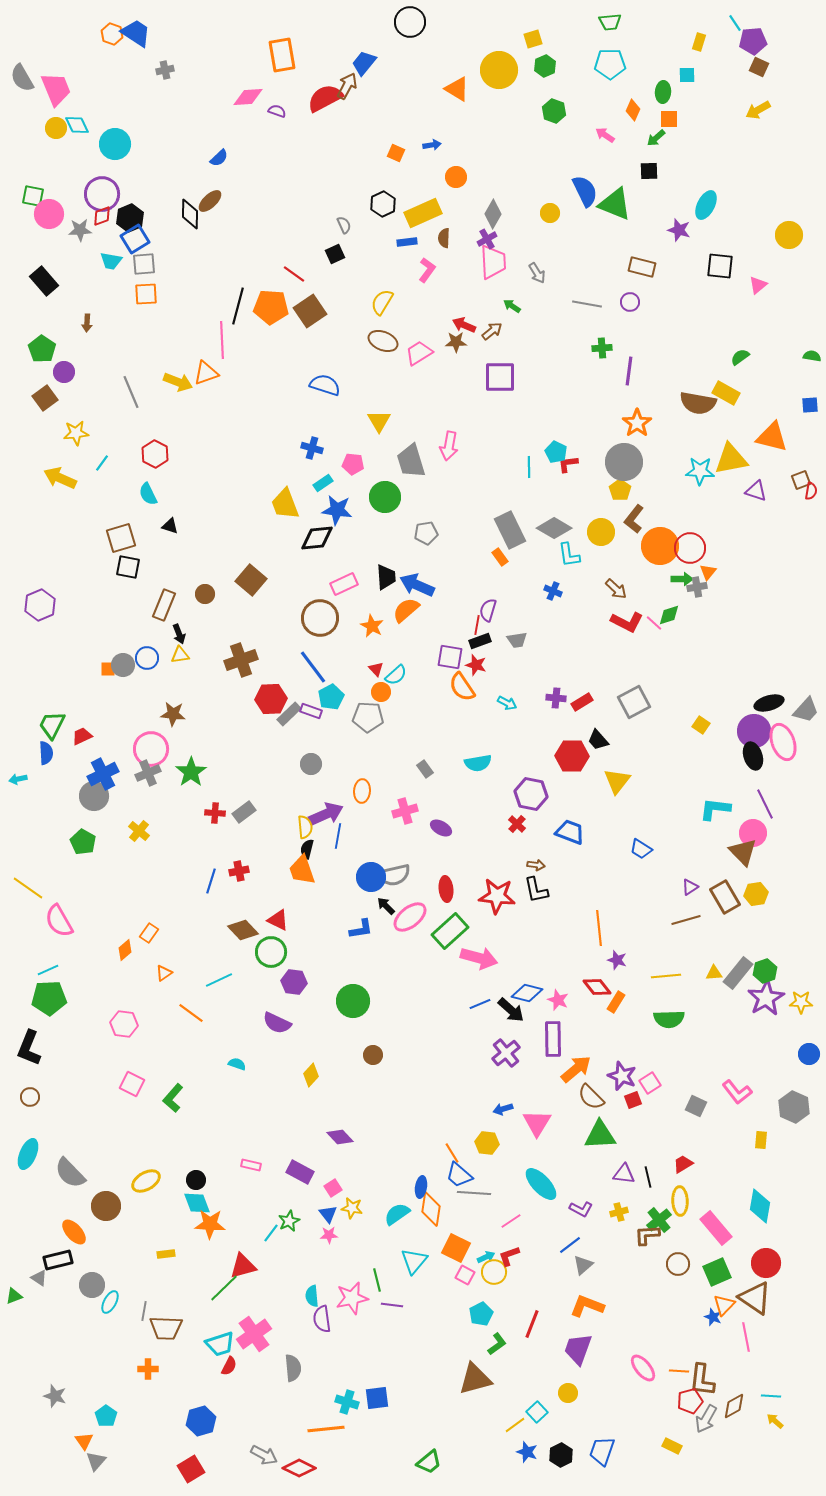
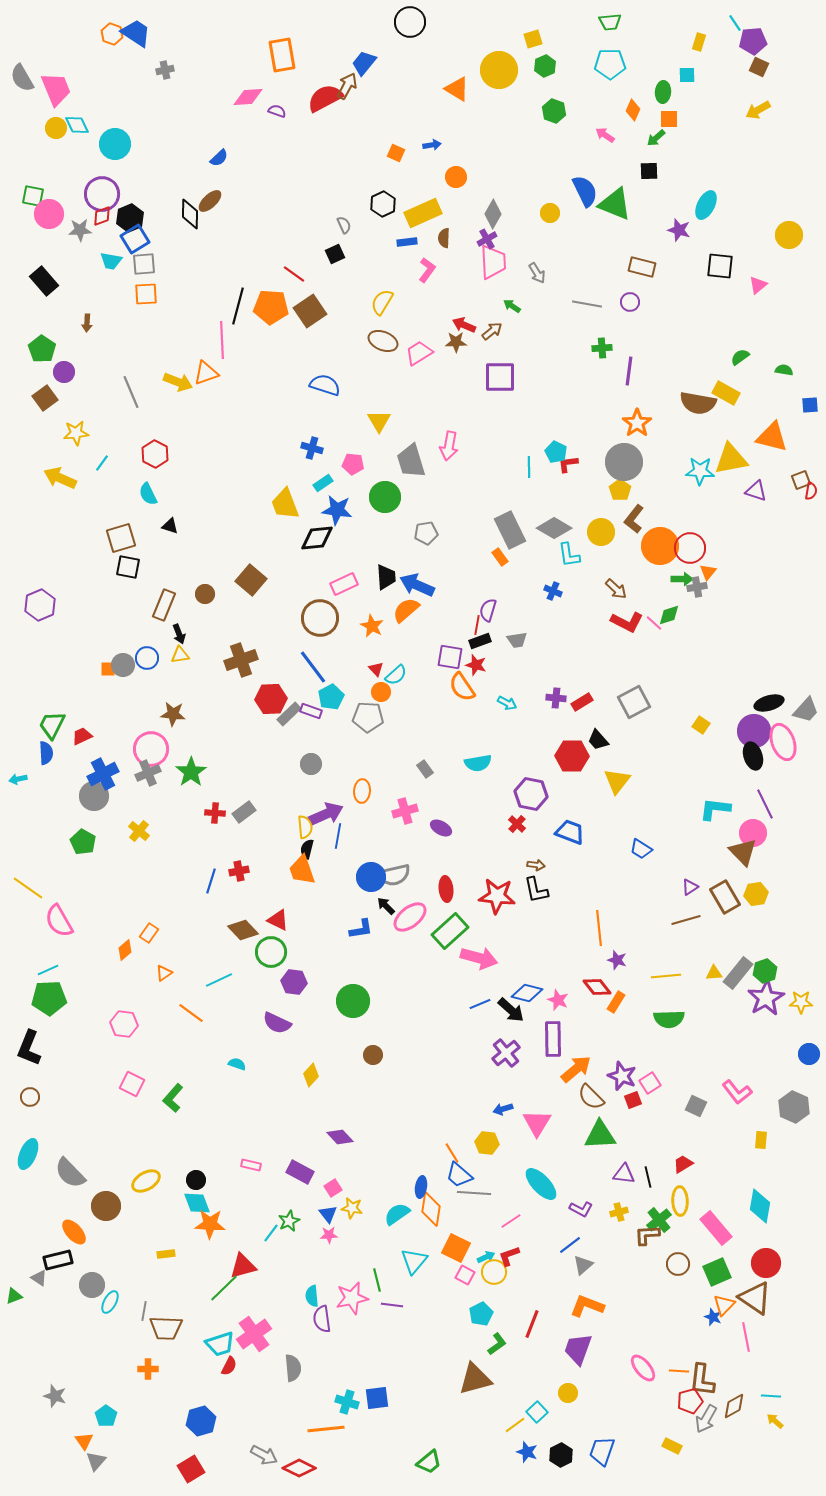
green semicircle at (812, 356): moved 28 px left, 14 px down
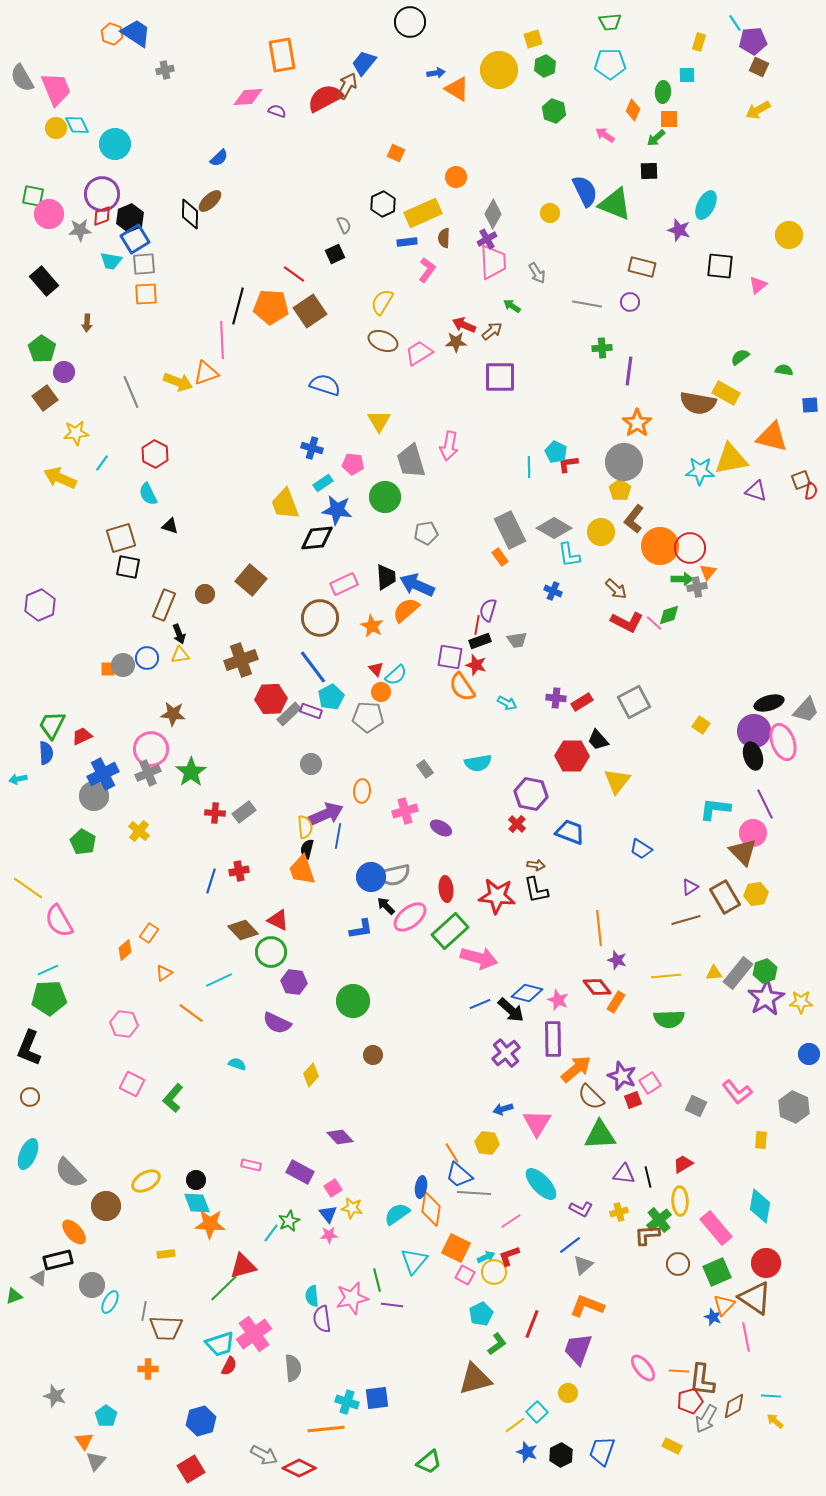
blue arrow at (432, 145): moved 4 px right, 72 px up
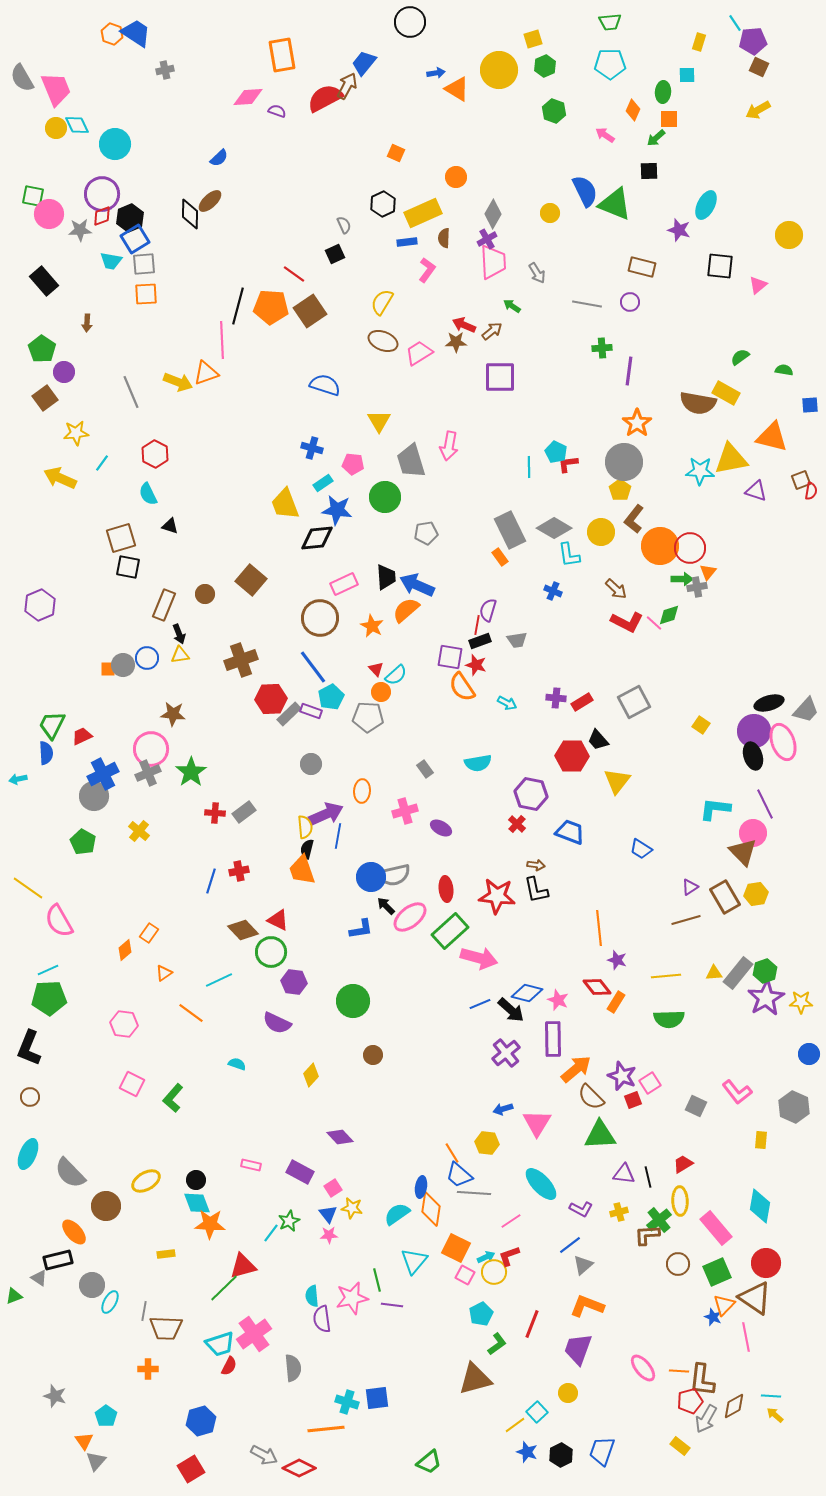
yellow arrow at (775, 1421): moved 6 px up
yellow rectangle at (672, 1446): moved 8 px right; rotated 12 degrees clockwise
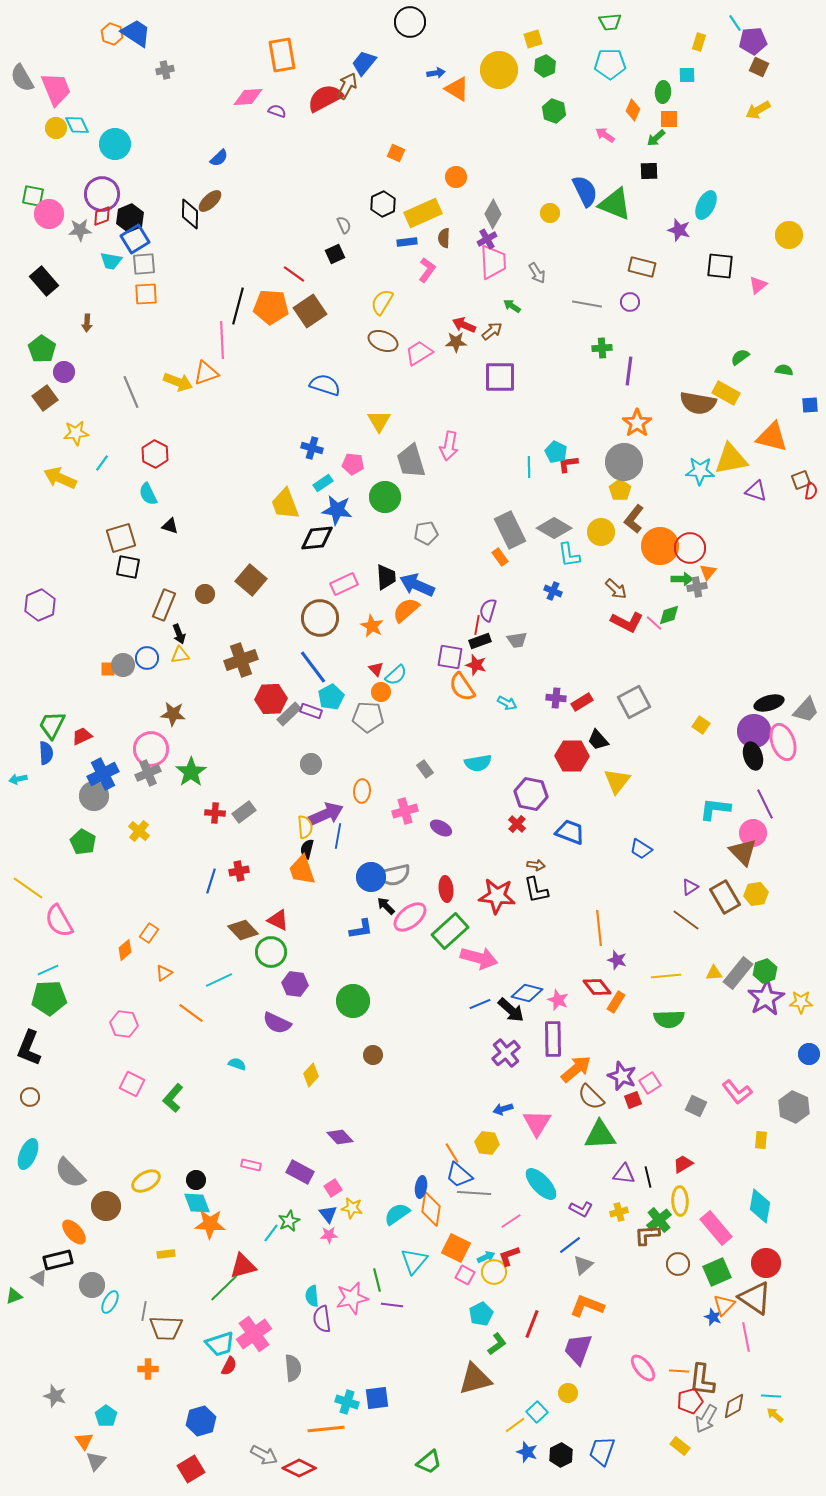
brown line at (686, 920): rotated 52 degrees clockwise
purple hexagon at (294, 982): moved 1 px right, 2 px down
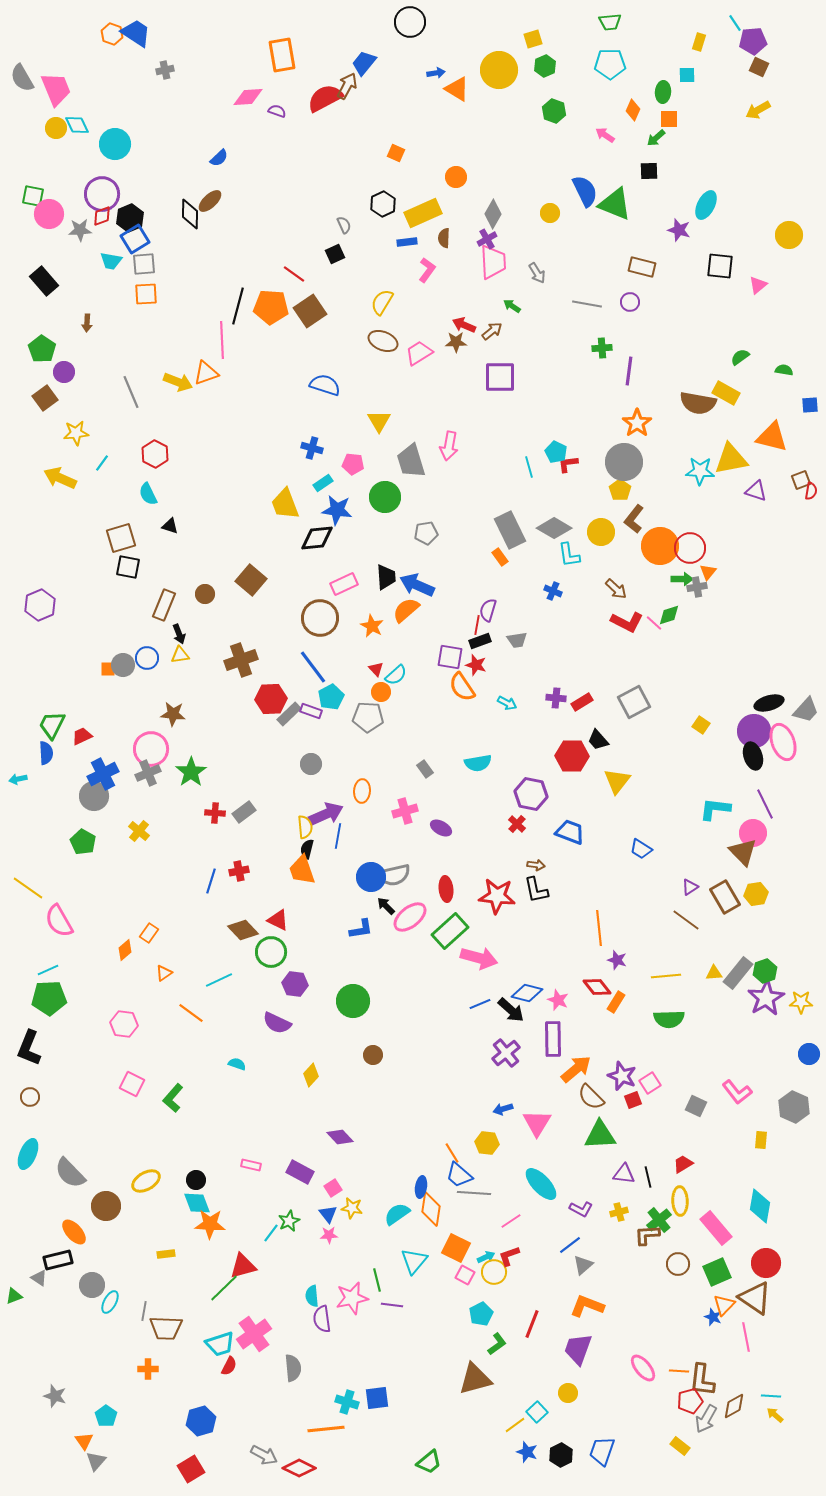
cyan line at (529, 467): rotated 15 degrees counterclockwise
